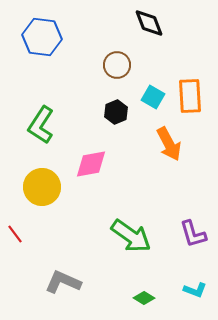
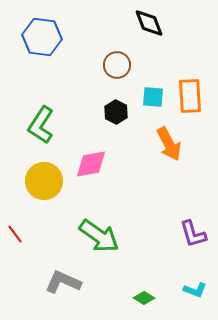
cyan square: rotated 25 degrees counterclockwise
black hexagon: rotated 10 degrees counterclockwise
yellow circle: moved 2 px right, 6 px up
green arrow: moved 32 px left
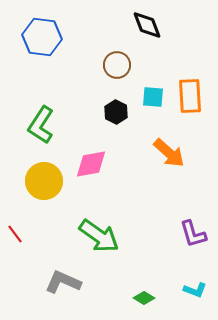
black diamond: moved 2 px left, 2 px down
orange arrow: moved 9 px down; rotated 20 degrees counterclockwise
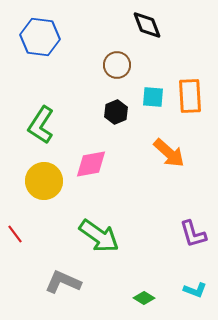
blue hexagon: moved 2 px left
black hexagon: rotated 10 degrees clockwise
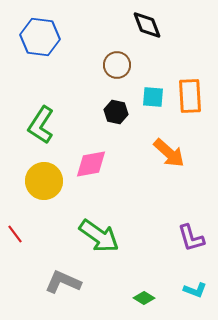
black hexagon: rotated 25 degrees counterclockwise
purple L-shape: moved 2 px left, 4 px down
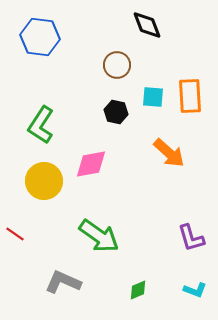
red line: rotated 18 degrees counterclockwise
green diamond: moved 6 px left, 8 px up; rotated 55 degrees counterclockwise
